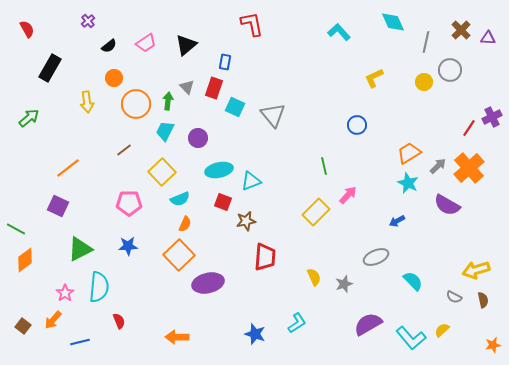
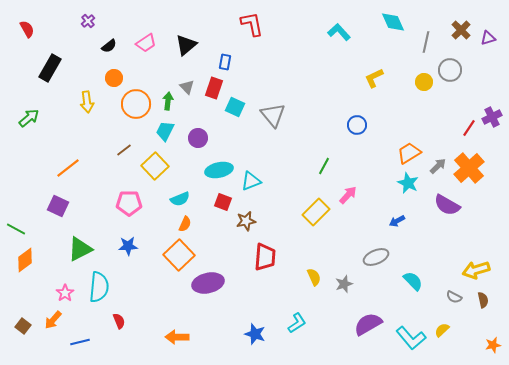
purple triangle at (488, 38): rotated 21 degrees counterclockwise
green line at (324, 166): rotated 42 degrees clockwise
yellow square at (162, 172): moved 7 px left, 6 px up
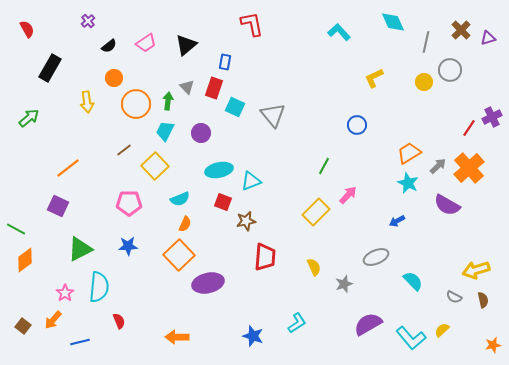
purple circle at (198, 138): moved 3 px right, 5 px up
yellow semicircle at (314, 277): moved 10 px up
blue star at (255, 334): moved 2 px left, 2 px down
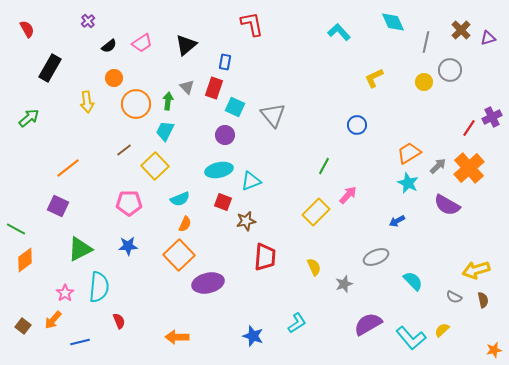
pink trapezoid at (146, 43): moved 4 px left
purple circle at (201, 133): moved 24 px right, 2 px down
orange star at (493, 345): moved 1 px right, 5 px down
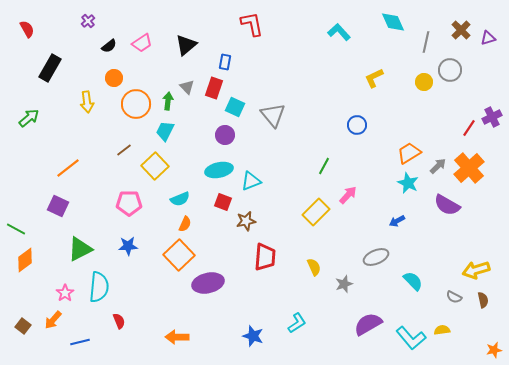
yellow semicircle at (442, 330): rotated 35 degrees clockwise
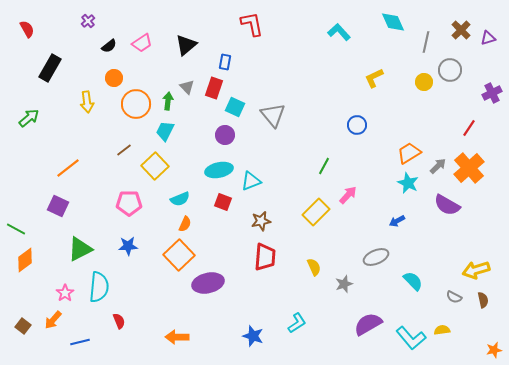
purple cross at (492, 117): moved 24 px up
brown star at (246, 221): moved 15 px right
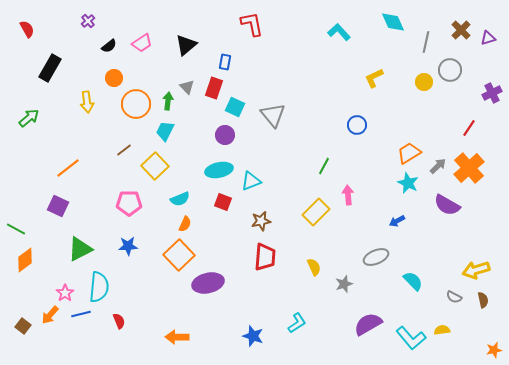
pink arrow at (348, 195): rotated 48 degrees counterclockwise
orange arrow at (53, 320): moved 3 px left, 5 px up
blue line at (80, 342): moved 1 px right, 28 px up
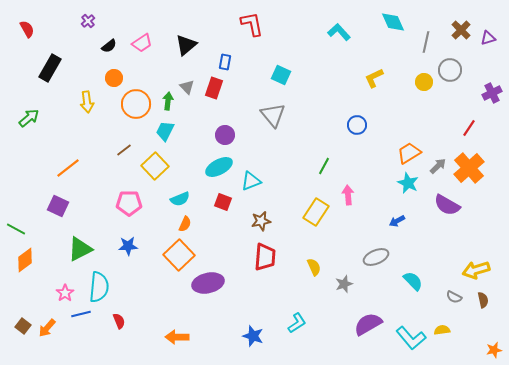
cyan square at (235, 107): moved 46 px right, 32 px up
cyan ellipse at (219, 170): moved 3 px up; rotated 16 degrees counterclockwise
yellow rectangle at (316, 212): rotated 12 degrees counterclockwise
orange arrow at (50, 315): moved 3 px left, 13 px down
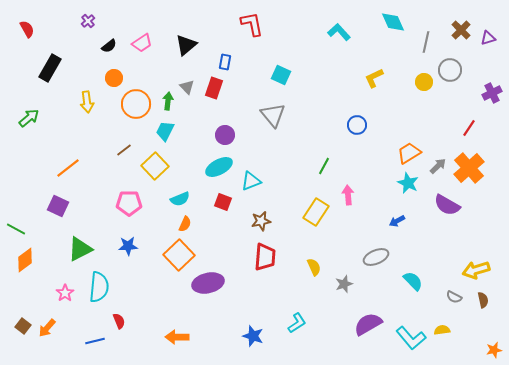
blue line at (81, 314): moved 14 px right, 27 px down
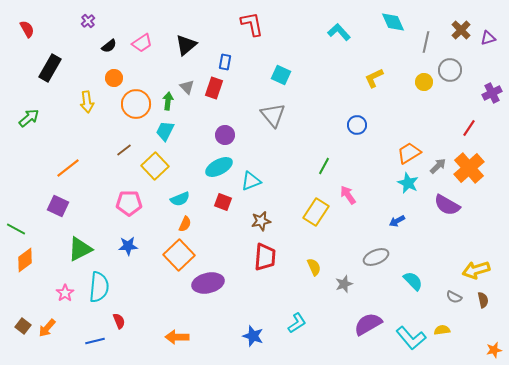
pink arrow at (348, 195): rotated 30 degrees counterclockwise
